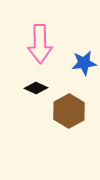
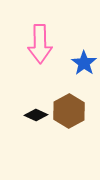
blue star: rotated 30 degrees counterclockwise
black diamond: moved 27 px down
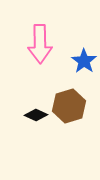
blue star: moved 2 px up
brown hexagon: moved 5 px up; rotated 12 degrees clockwise
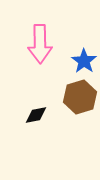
brown hexagon: moved 11 px right, 9 px up
black diamond: rotated 35 degrees counterclockwise
